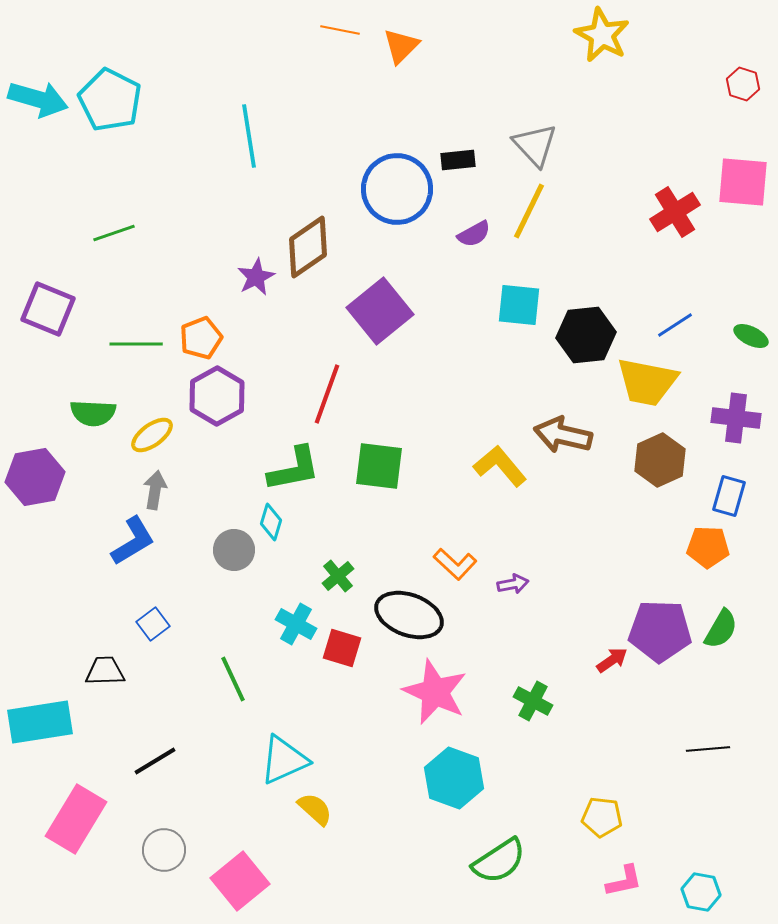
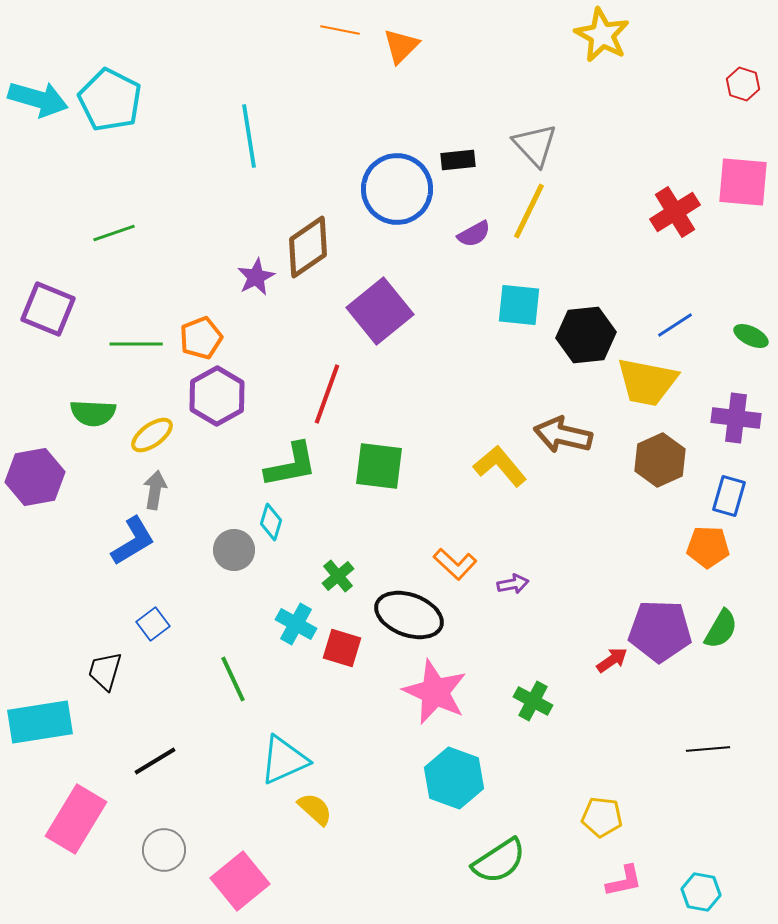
green L-shape at (294, 469): moved 3 px left, 4 px up
black trapezoid at (105, 671): rotated 72 degrees counterclockwise
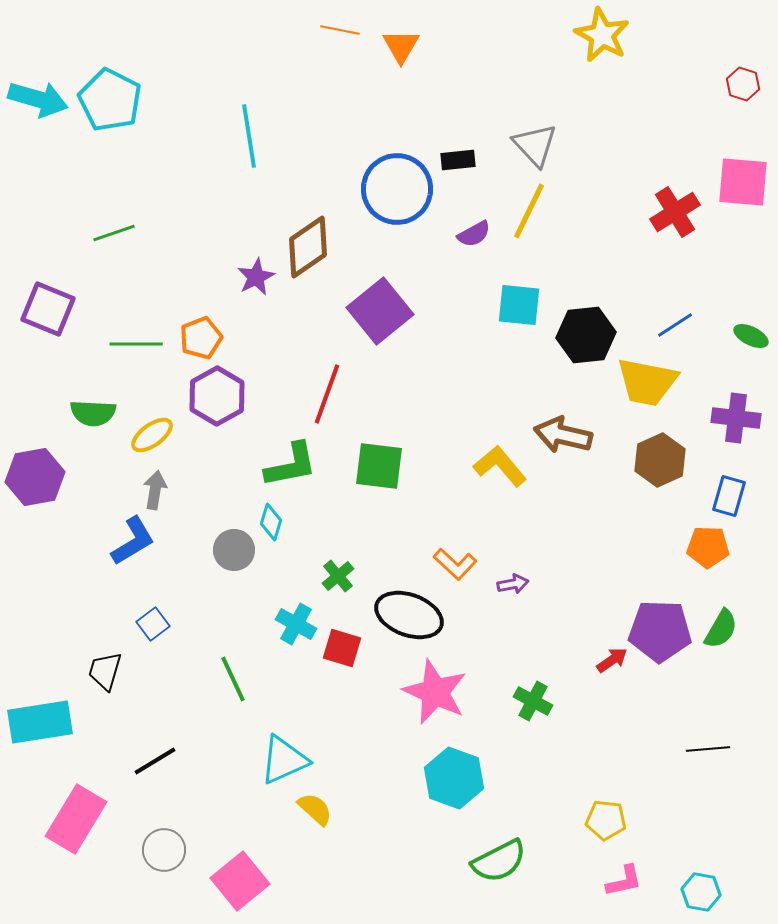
orange triangle at (401, 46): rotated 15 degrees counterclockwise
yellow pentagon at (602, 817): moved 4 px right, 3 px down
green semicircle at (499, 861): rotated 6 degrees clockwise
